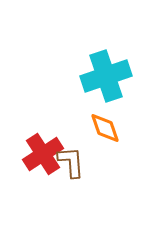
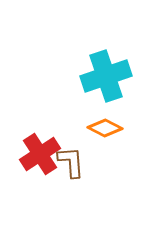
orange diamond: rotated 44 degrees counterclockwise
red cross: moved 3 px left
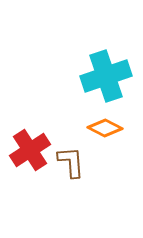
red cross: moved 10 px left, 4 px up
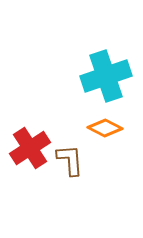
red cross: moved 2 px up
brown L-shape: moved 1 px left, 2 px up
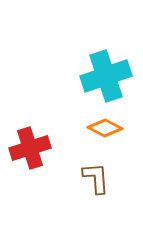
red cross: rotated 15 degrees clockwise
brown L-shape: moved 26 px right, 18 px down
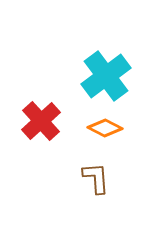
cyan cross: rotated 18 degrees counterclockwise
red cross: moved 11 px right, 27 px up; rotated 24 degrees counterclockwise
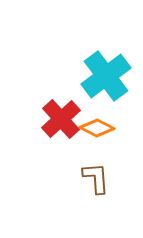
red cross: moved 20 px right, 2 px up
orange diamond: moved 8 px left
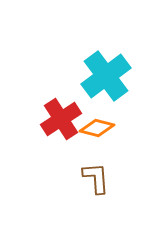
red cross: rotated 9 degrees clockwise
orange diamond: rotated 12 degrees counterclockwise
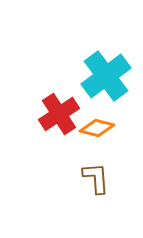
red cross: moved 2 px left, 5 px up
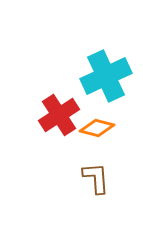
cyan cross: rotated 12 degrees clockwise
red cross: moved 1 px down
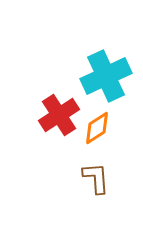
orange diamond: rotated 48 degrees counterclockwise
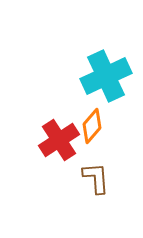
red cross: moved 25 px down
orange diamond: moved 5 px left, 2 px up; rotated 16 degrees counterclockwise
